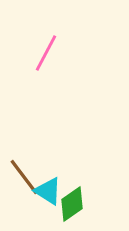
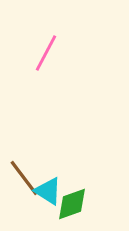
brown line: moved 1 px down
green diamond: rotated 15 degrees clockwise
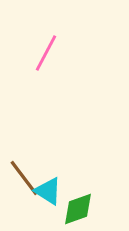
green diamond: moved 6 px right, 5 px down
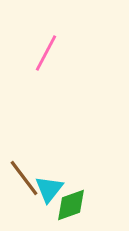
cyan triangle: moved 1 px right, 2 px up; rotated 36 degrees clockwise
green diamond: moved 7 px left, 4 px up
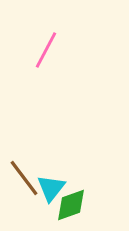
pink line: moved 3 px up
cyan triangle: moved 2 px right, 1 px up
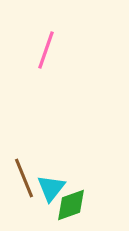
pink line: rotated 9 degrees counterclockwise
brown line: rotated 15 degrees clockwise
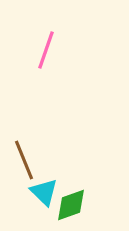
brown line: moved 18 px up
cyan triangle: moved 7 px left, 4 px down; rotated 24 degrees counterclockwise
